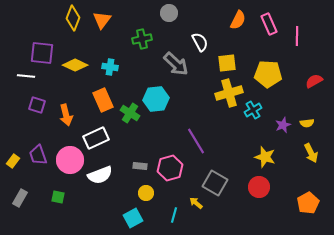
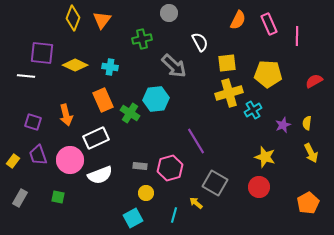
gray arrow at (176, 64): moved 2 px left, 2 px down
purple square at (37, 105): moved 4 px left, 17 px down
yellow semicircle at (307, 123): rotated 104 degrees clockwise
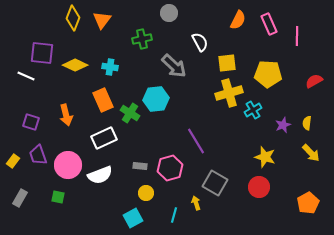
white line at (26, 76): rotated 18 degrees clockwise
purple square at (33, 122): moved 2 px left
white rectangle at (96, 138): moved 8 px right
yellow arrow at (311, 153): rotated 18 degrees counterclockwise
pink circle at (70, 160): moved 2 px left, 5 px down
yellow arrow at (196, 203): rotated 32 degrees clockwise
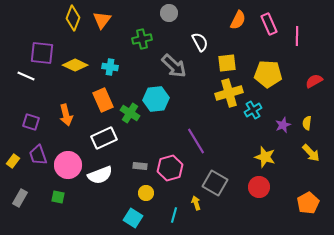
cyan square at (133, 218): rotated 30 degrees counterclockwise
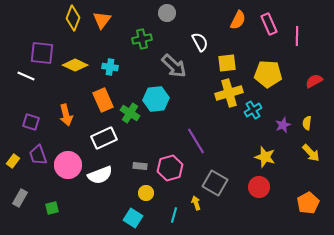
gray circle at (169, 13): moved 2 px left
green square at (58, 197): moved 6 px left, 11 px down; rotated 24 degrees counterclockwise
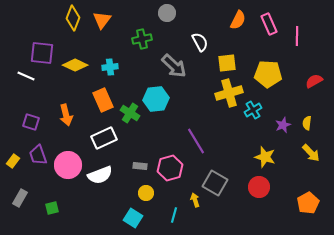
cyan cross at (110, 67): rotated 14 degrees counterclockwise
yellow arrow at (196, 203): moved 1 px left, 3 px up
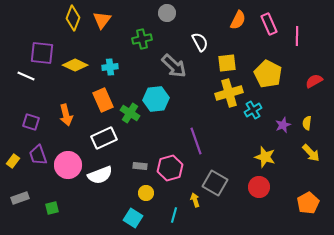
yellow pentagon at (268, 74): rotated 24 degrees clockwise
purple line at (196, 141): rotated 12 degrees clockwise
gray rectangle at (20, 198): rotated 42 degrees clockwise
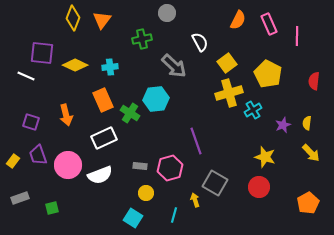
yellow square at (227, 63): rotated 30 degrees counterclockwise
red semicircle at (314, 81): rotated 54 degrees counterclockwise
